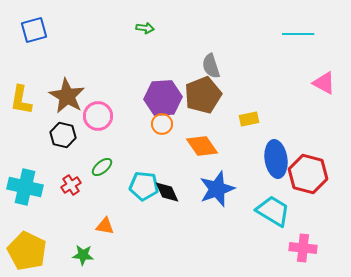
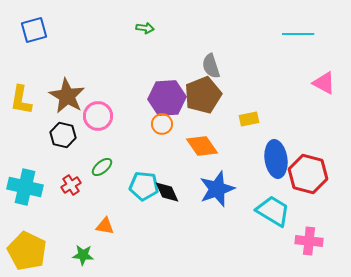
purple hexagon: moved 4 px right
pink cross: moved 6 px right, 7 px up
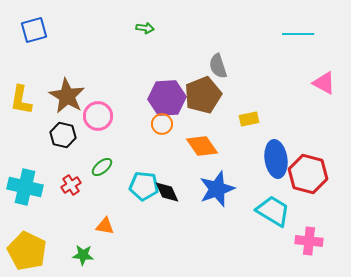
gray semicircle: moved 7 px right
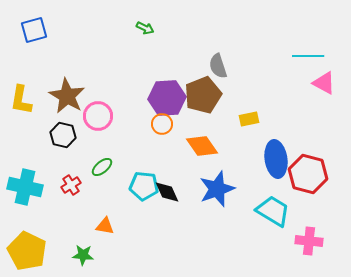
green arrow: rotated 18 degrees clockwise
cyan line: moved 10 px right, 22 px down
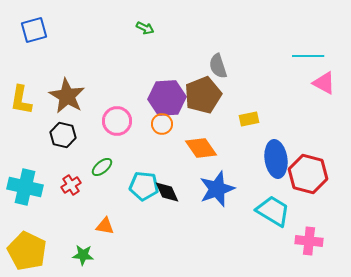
pink circle: moved 19 px right, 5 px down
orange diamond: moved 1 px left, 2 px down
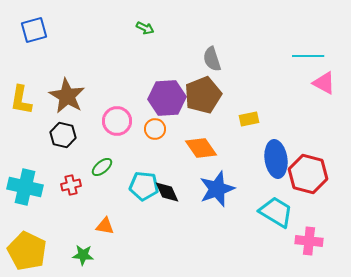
gray semicircle: moved 6 px left, 7 px up
orange circle: moved 7 px left, 5 px down
red cross: rotated 18 degrees clockwise
cyan trapezoid: moved 3 px right, 1 px down
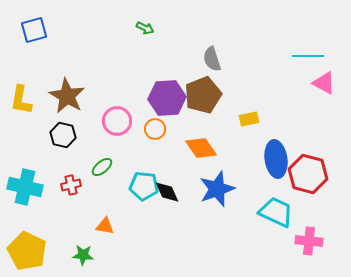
cyan trapezoid: rotated 6 degrees counterclockwise
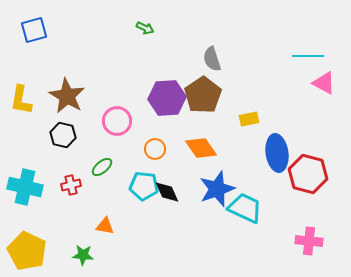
brown pentagon: rotated 12 degrees counterclockwise
orange circle: moved 20 px down
blue ellipse: moved 1 px right, 6 px up
cyan trapezoid: moved 31 px left, 4 px up
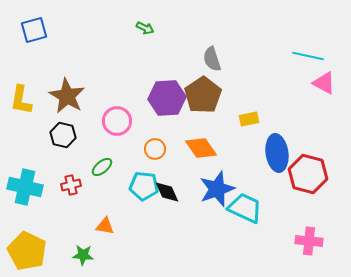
cyan line: rotated 12 degrees clockwise
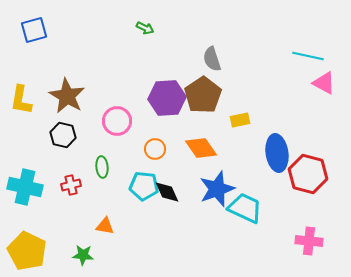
yellow rectangle: moved 9 px left, 1 px down
green ellipse: rotated 55 degrees counterclockwise
